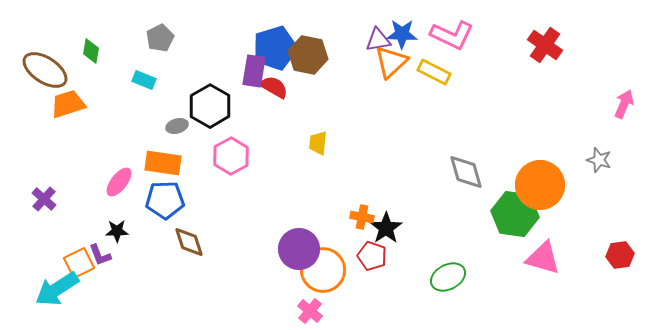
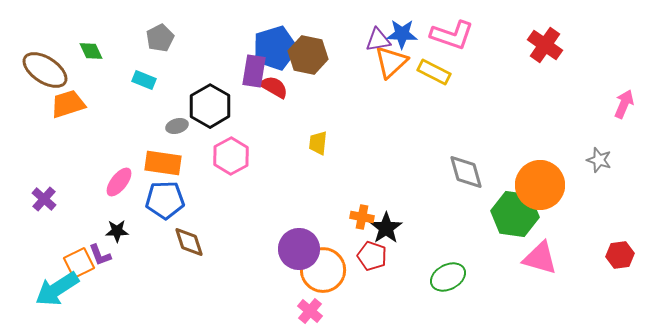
pink L-shape at (452, 35): rotated 6 degrees counterclockwise
green diamond at (91, 51): rotated 35 degrees counterclockwise
pink triangle at (543, 258): moved 3 px left
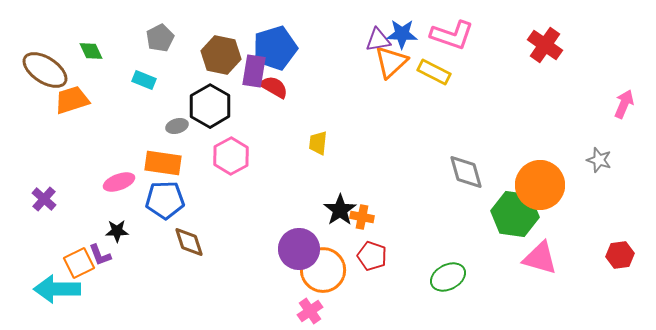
brown hexagon at (308, 55): moved 87 px left
orange trapezoid at (68, 104): moved 4 px right, 4 px up
pink ellipse at (119, 182): rotated 32 degrees clockwise
black star at (386, 228): moved 46 px left, 18 px up
cyan arrow at (57, 289): rotated 33 degrees clockwise
pink cross at (310, 311): rotated 15 degrees clockwise
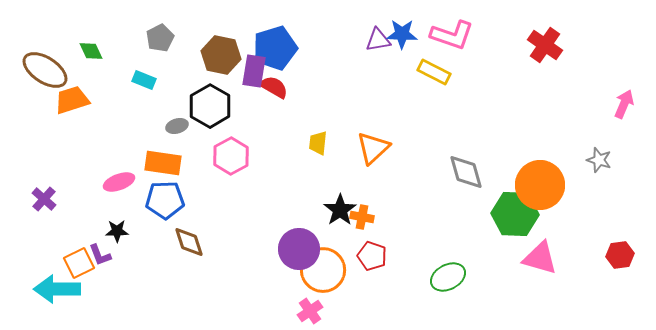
orange triangle at (391, 62): moved 18 px left, 86 px down
green hexagon at (515, 214): rotated 6 degrees counterclockwise
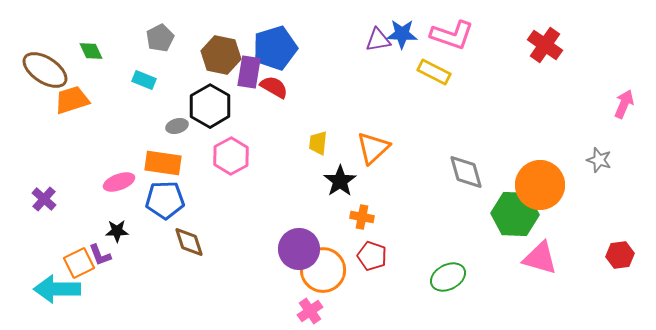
purple rectangle at (254, 71): moved 5 px left, 1 px down
black star at (340, 210): moved 29 px up
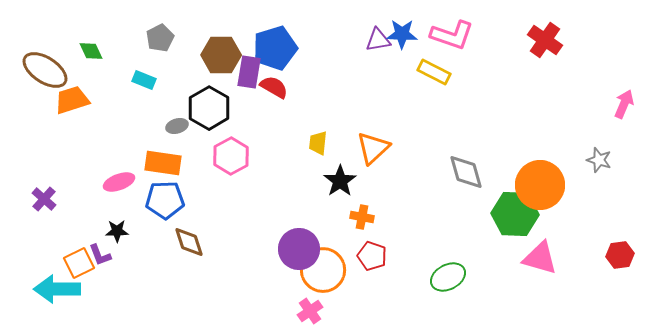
red cross at (545, 45): moved 5 px up
brown hexagon at (221, 55): rotated 12 degrees counterclockwise
black hexagon at (210, 106): moved 1 px left, 2 px down
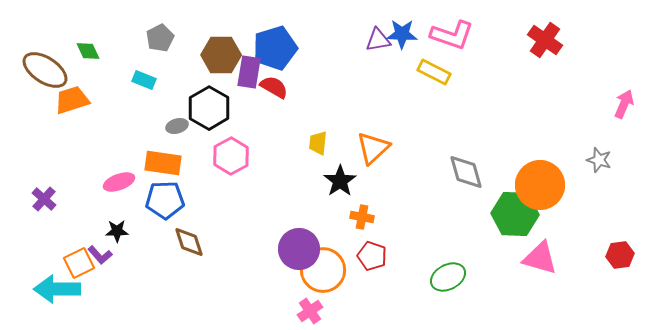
green diamond at (91, 51): moved 3 px left
purple L-shape at (100, 255): rotated 20 degrees counterclockwise
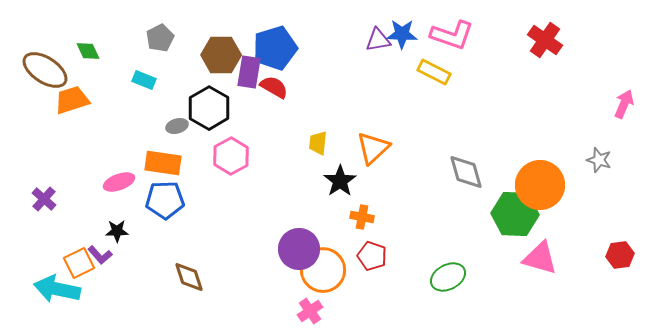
brown diamond at (189, 242): moved 35 px down
cyan arrow at (57, 289): rotated 12 degrees clockwise
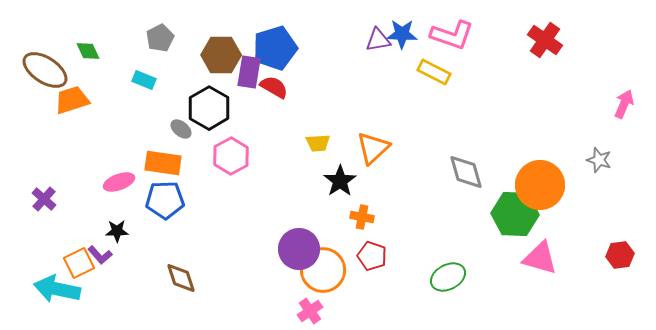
gray ellipse at (177, 126): moved 4 px right, 3 px down; rotated 55 degrees clockwise
yellow trapezoid at (318, 143): rotated 100 degrees counterclockwise
brown diamond at (189, 277): moved 8 px left, 1 px down
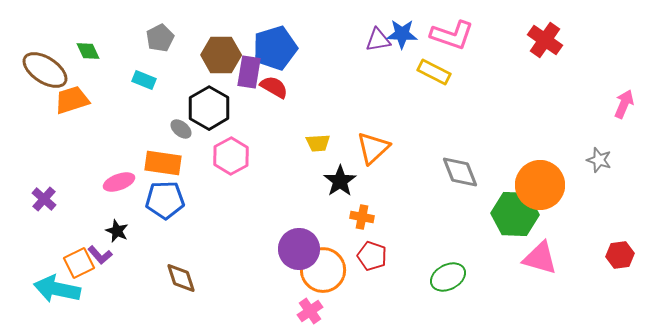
gray diamond at (466, 172): moved 6 px left; rotated 6 degrees counterclockwise
black star at (117, 231): rotated 25 degrees clockwise
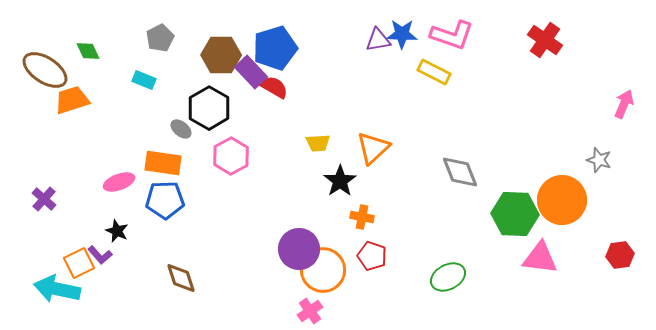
purple rectangle at (249, 72): moved 2 px right; rotated 52 degrees counterclockwise
orange circle at (540, 185): moved 22 px right, 15 px down
pink triangle at (540, 258): rotated 9 degrees counterclockwise
